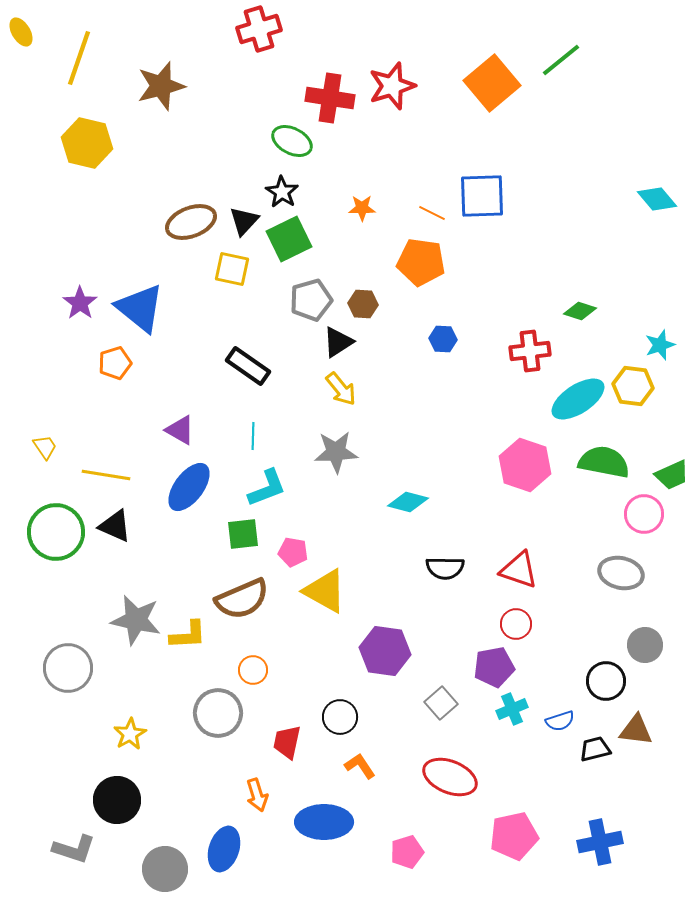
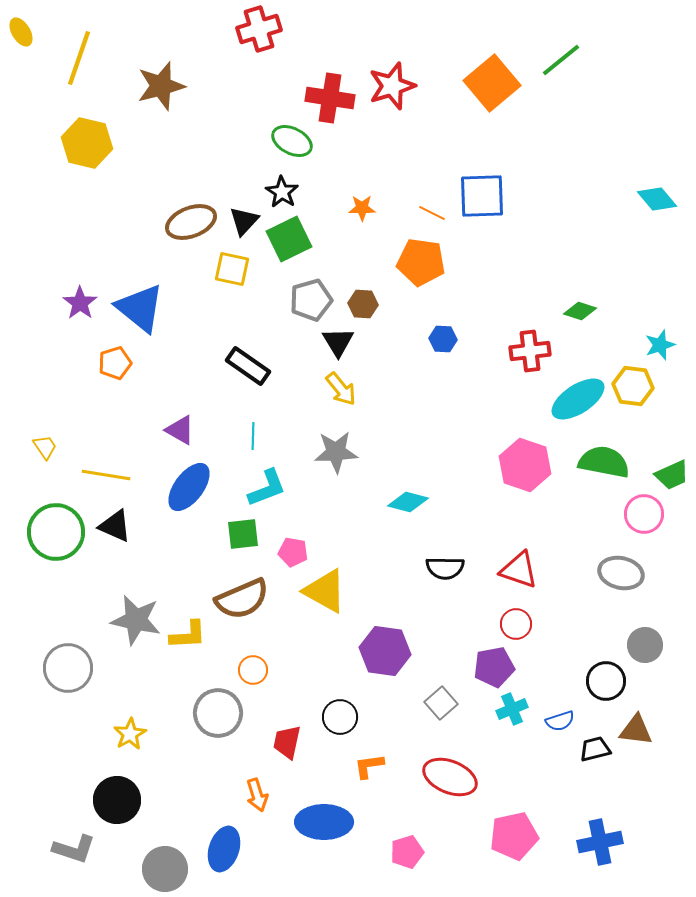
black triangle at (338, 342): rotated 28 degrees counterclockwise
orange L-shape at (360, 766): moved 9 px right; rotated 64 degrees counterclockwise
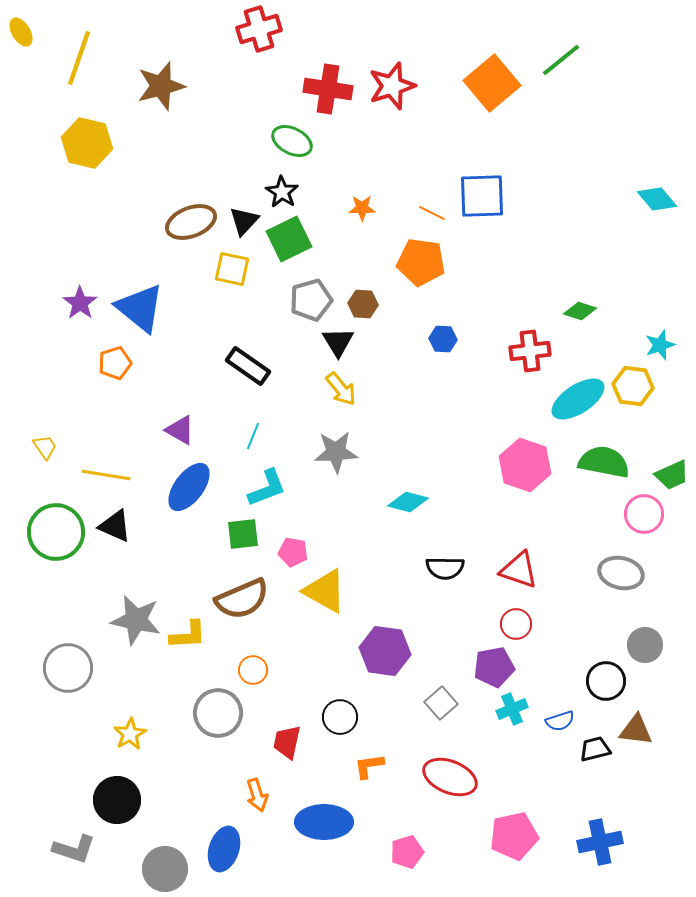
red cross at (330, 98): moved 2 px left, 9 px up
cyan line at (253, 436): rotated 20 degrees clockwise
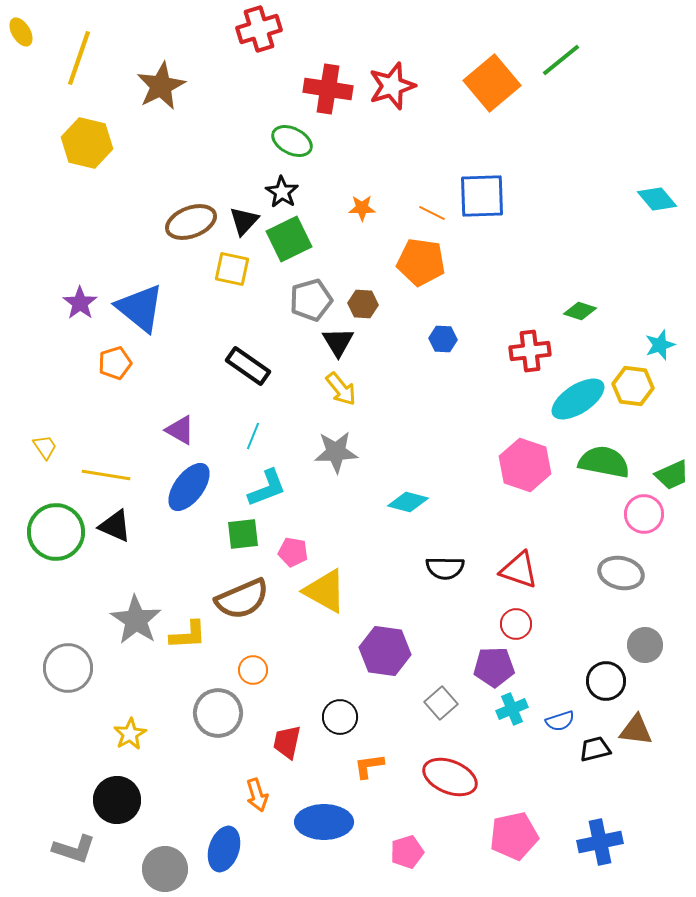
brown star at (161, 86): rotated 12 degrees counterclockwise
gray star at (136, 620): rotated 21 degrees clockwise
purple pentagon at (494, 667): rotated 9 degrees clockwise
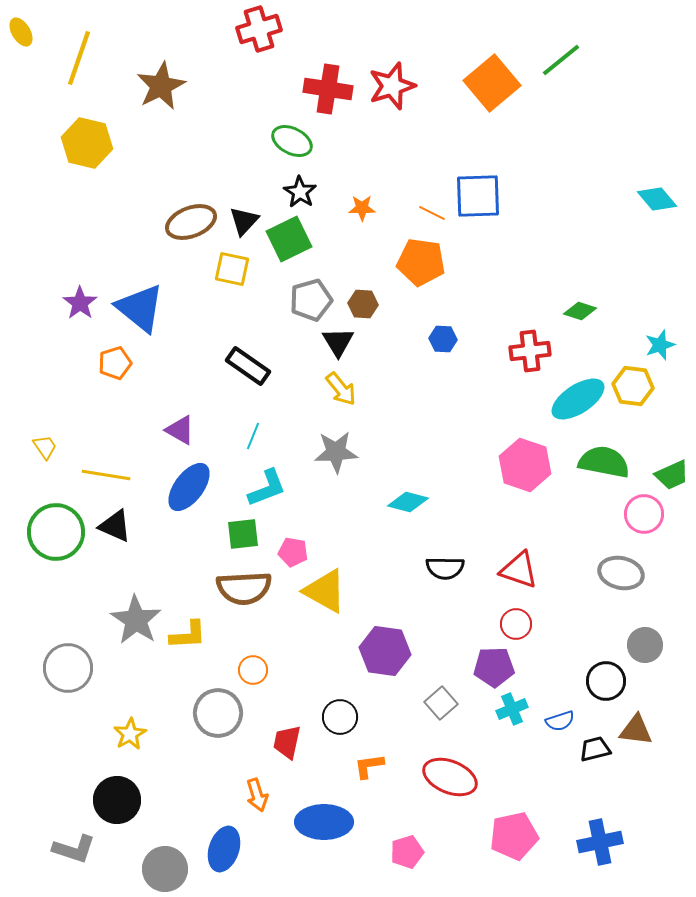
black star at (282, 192): moved 18 px right
blue square at (482, 196): moved 4 px left
brown semicircle at (242, 599): moved 2 px right, 11 px up; rotated 20 degrees clockwise
